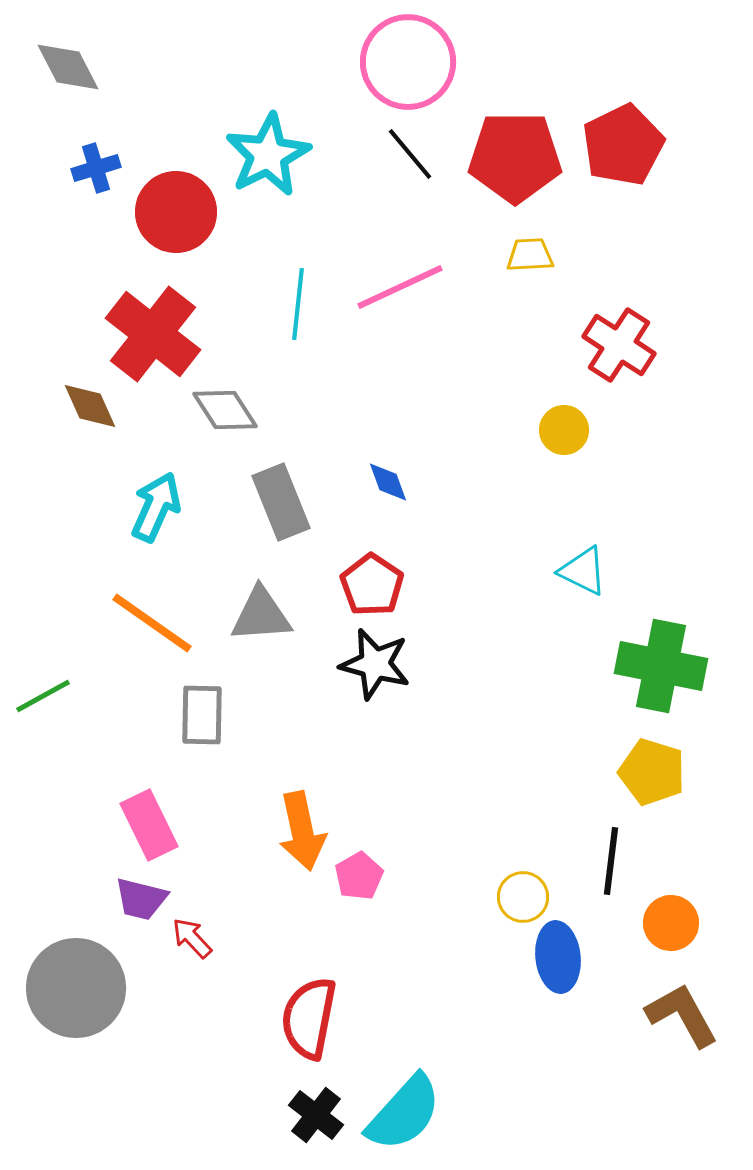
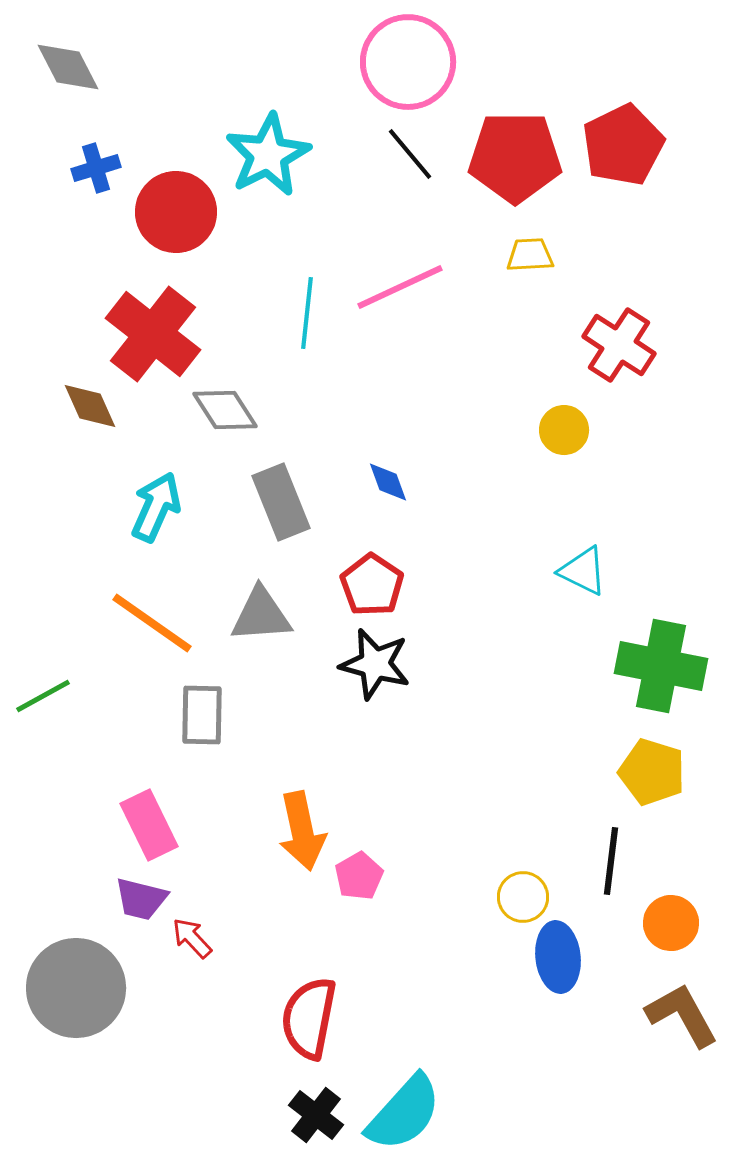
cyan line at (298, 304): moved 9 px right, 9 px down
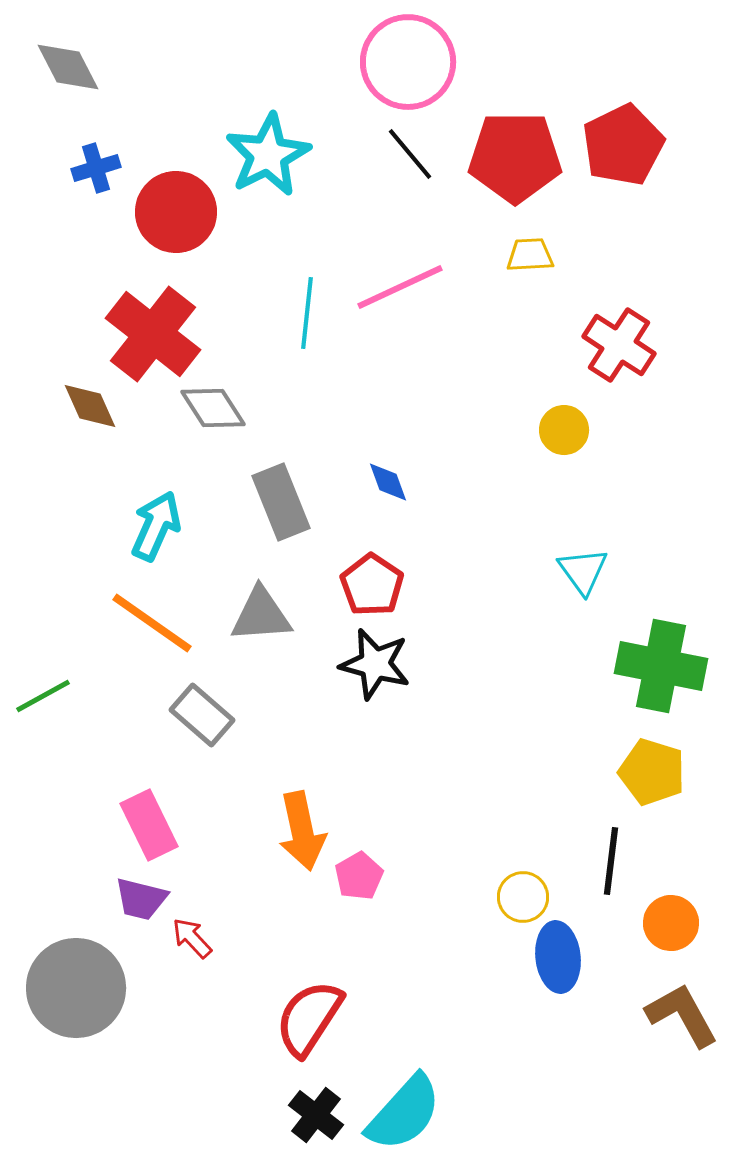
gray diamond at (225, 410): moved 12 px left, 2 px up
cyan arrow at (156, 507): moved 19 px down
cyan triangle at (583, 571): rotated 28 degrees clockwise
gray rectangle at (202, 715): rotated 50 degrees counterclockwise
red semicircle at (309, 1018): rotated 22 degrees clockwise
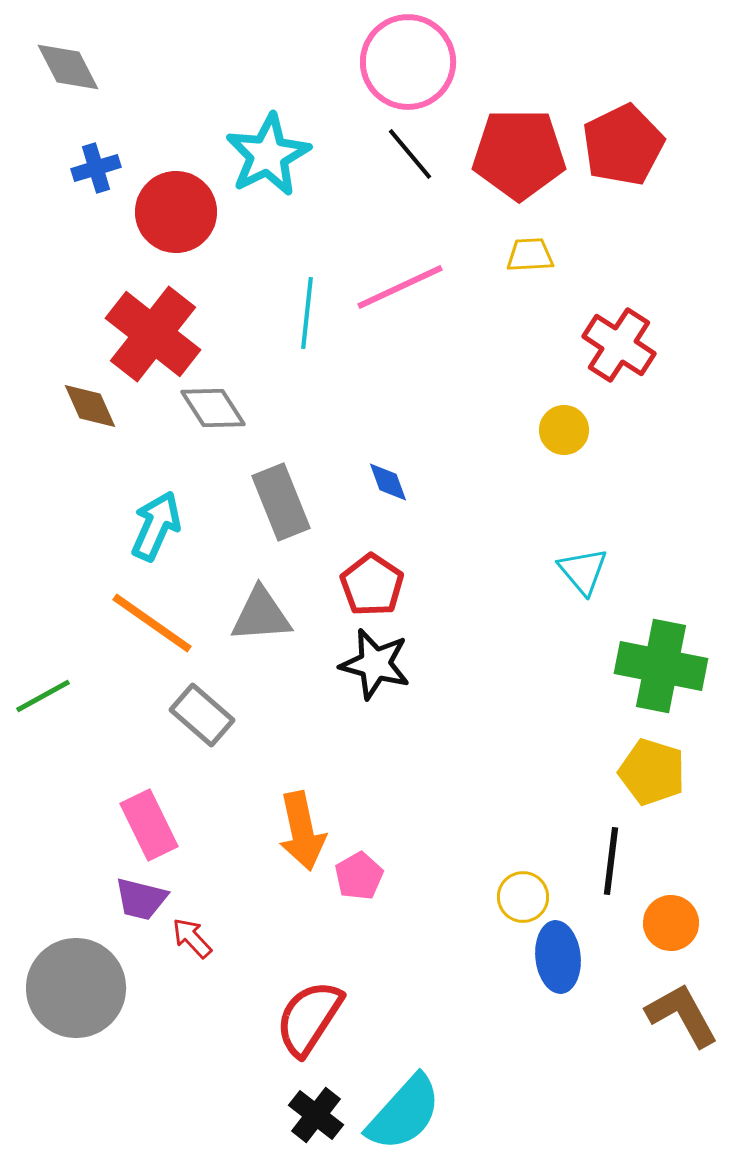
red pentagon at (515, 157): moved 4 px right, 3 px up
cyan triangle at (583, 571): rotated 4 degrees counterclockwise
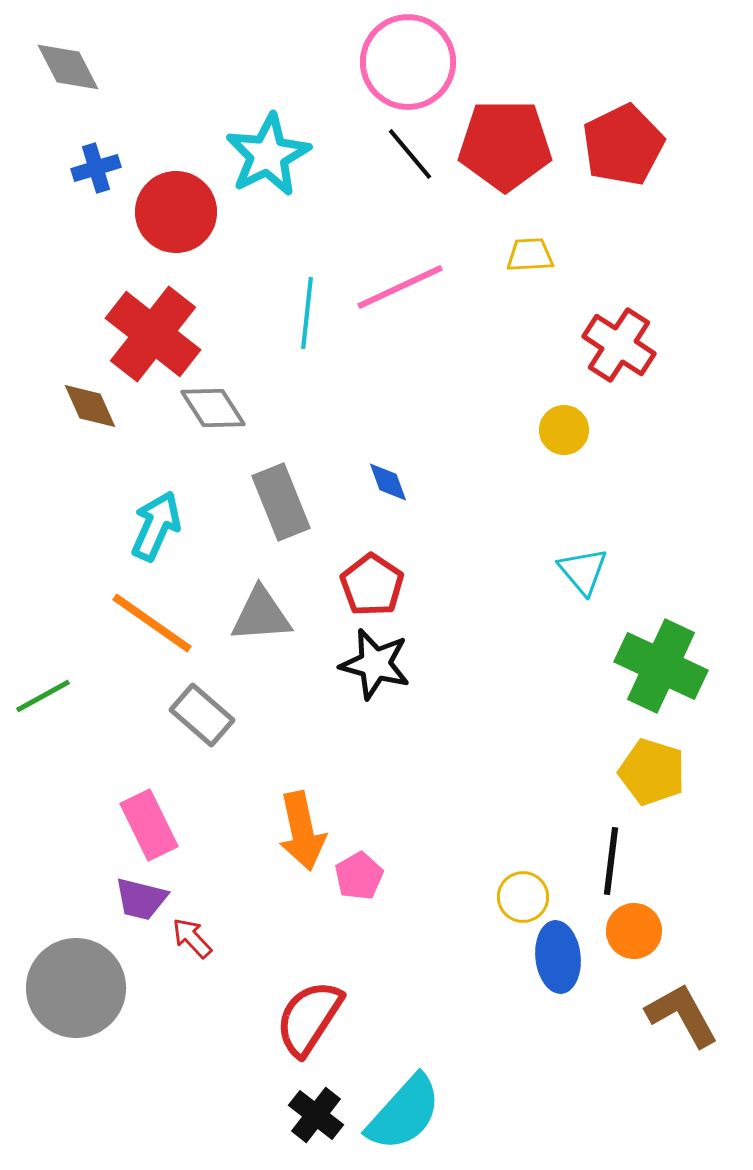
red pentagon at (519, 154): moved 14 px left, 9 px up
green cross at (661, 666): rotated 14 degrees clockwise
orange circle at (671, 923): moved 37 px left, 8 px down
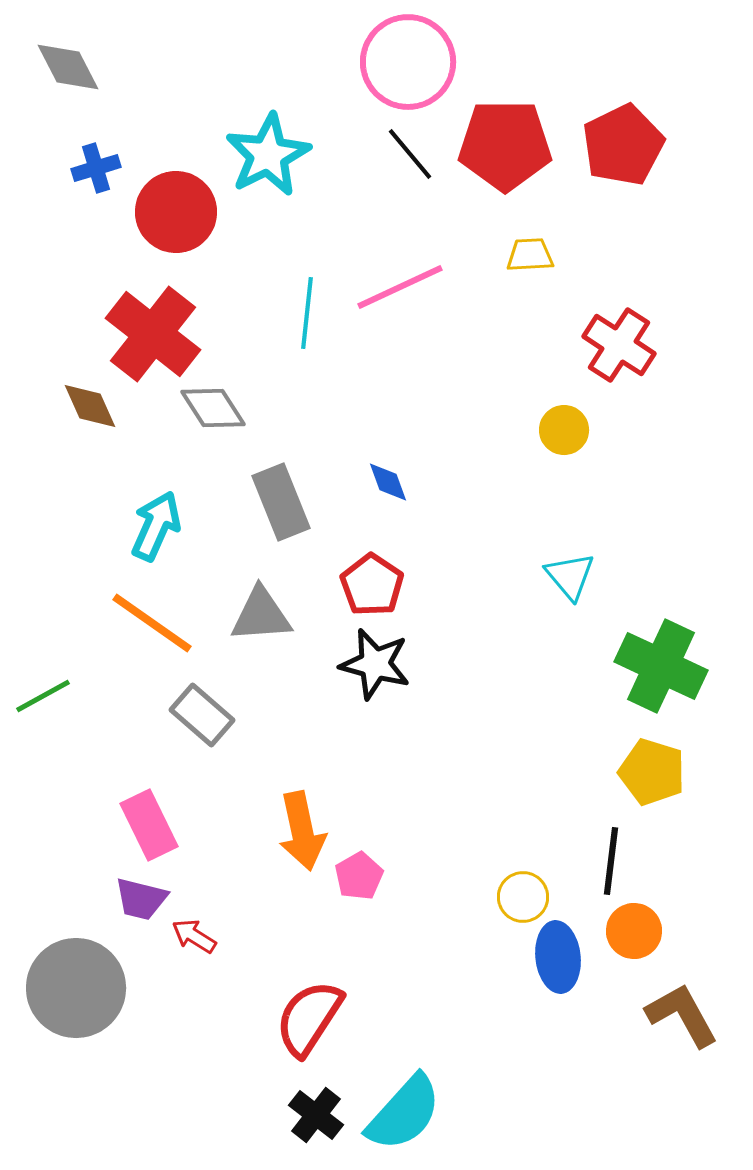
cyan triangle at (583, 571): moved 13 px left, 5 px down
red arrow at (192, 938): moved 2 px right, 2 px up; rotated 15 degrees counterclockwise
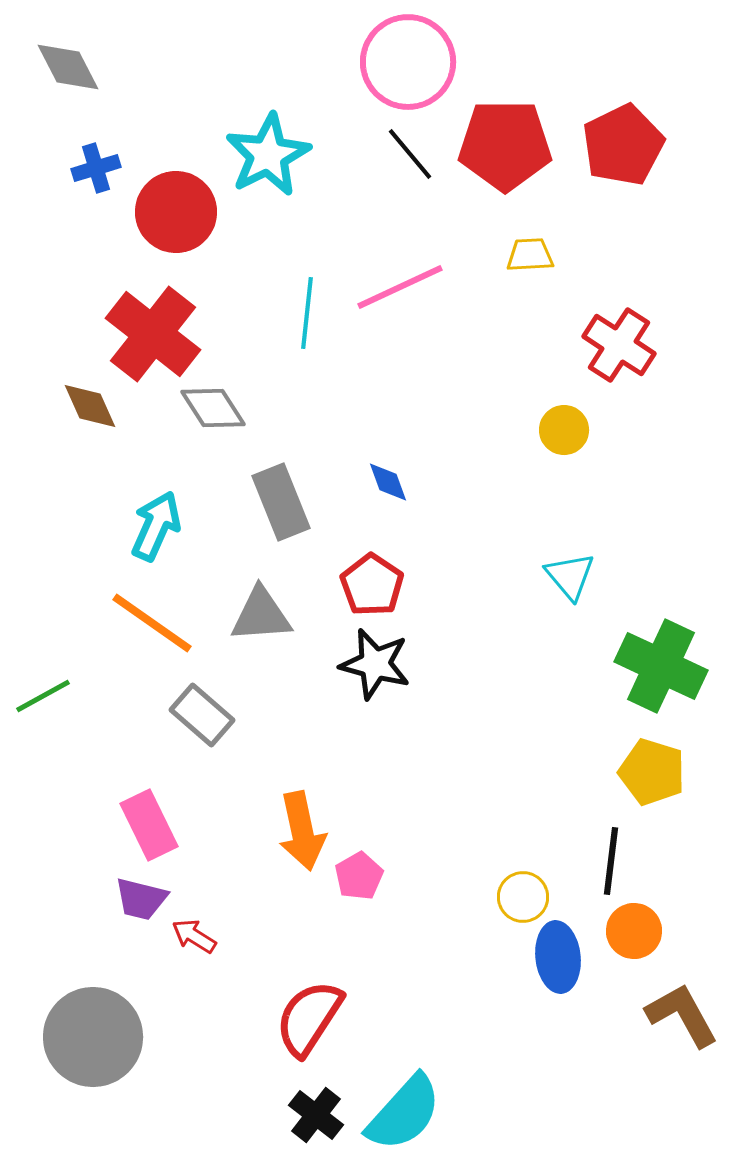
gray circle at (76, 988): moved 17 px right, 49 px down
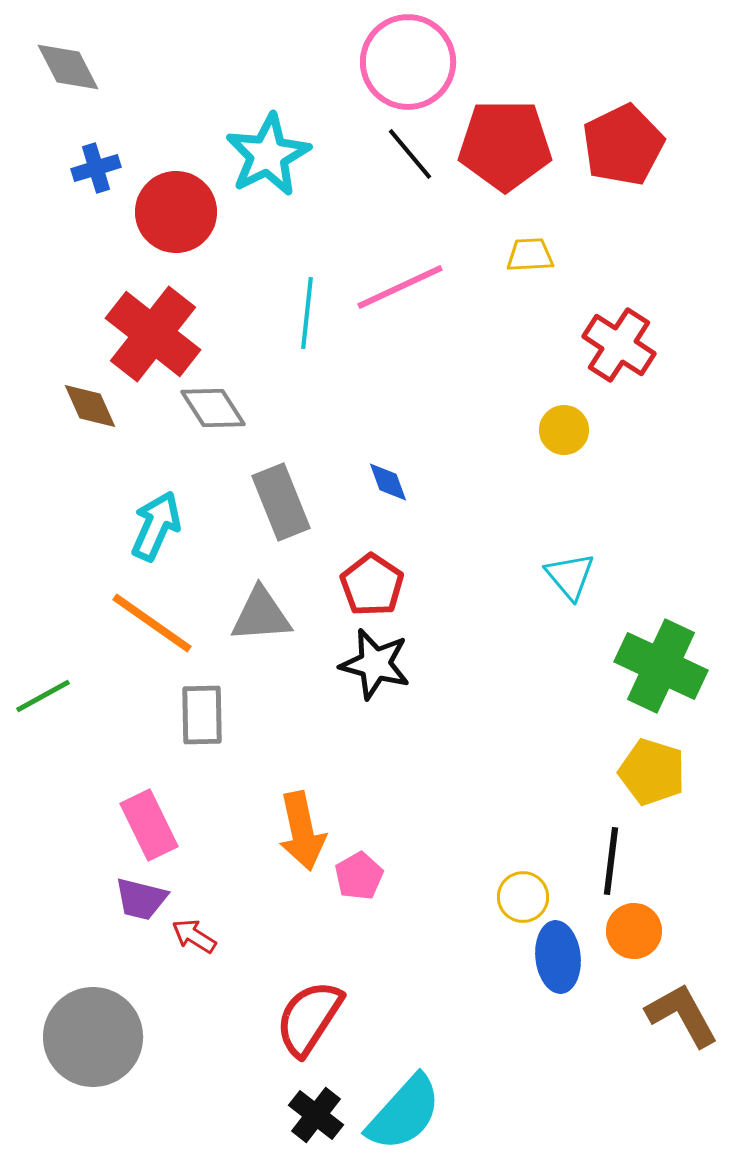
gray rectangle at (202, 715): rotated 48 degrees clockwise
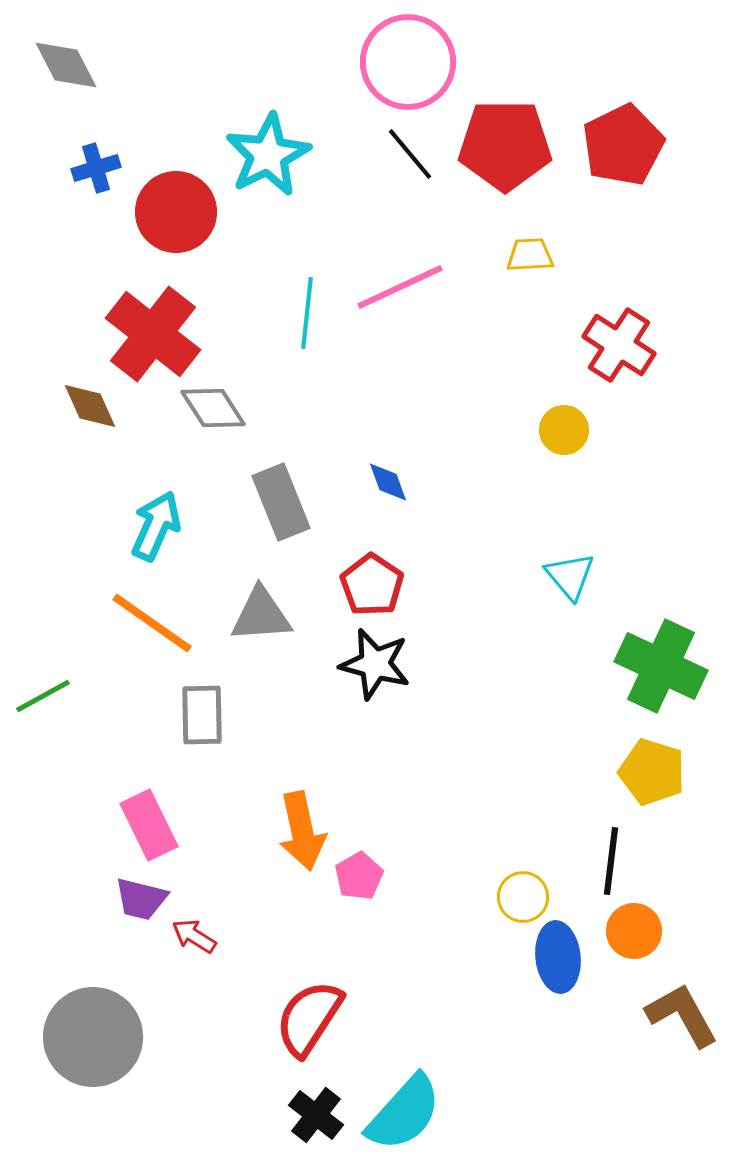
gray diamond at (68, 67): moved 2 px left, 2 px up
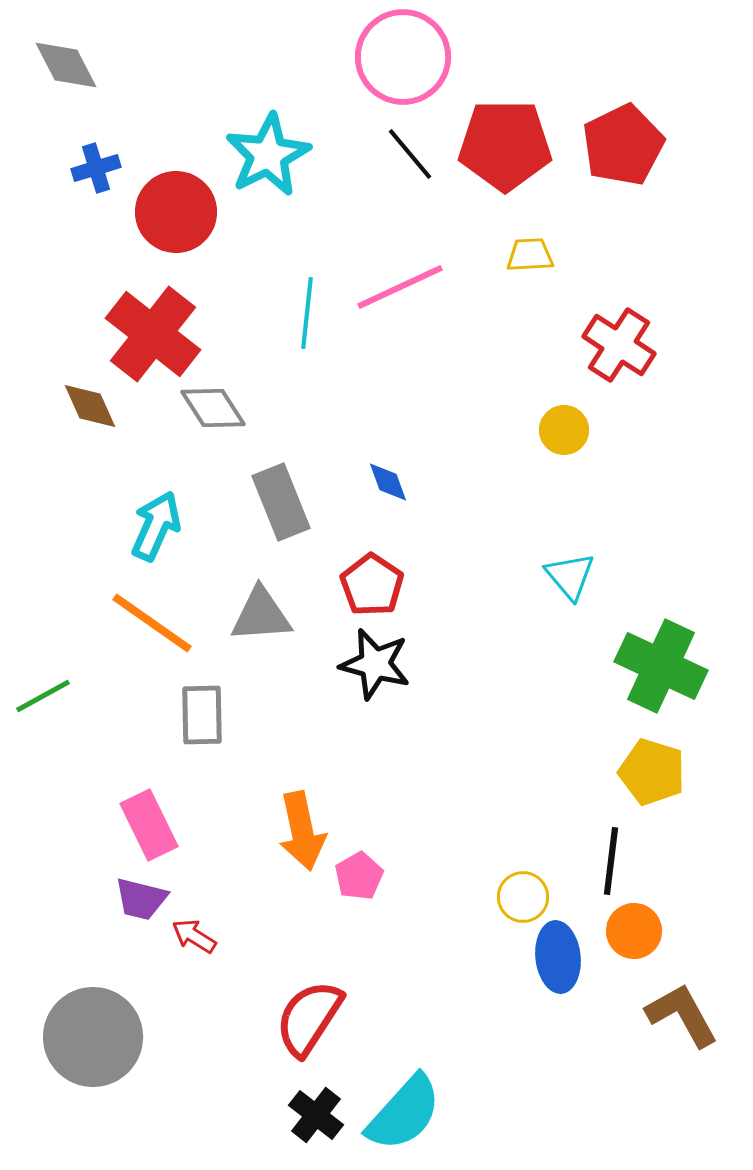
pink circle at (408, 62): moved 5 px left, 5 px up
